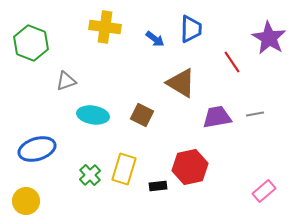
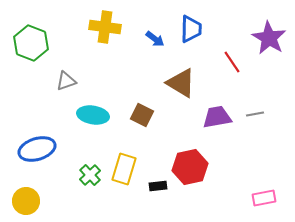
pink rectangle: moved 7 px down; rotated 30 degrees clockwise
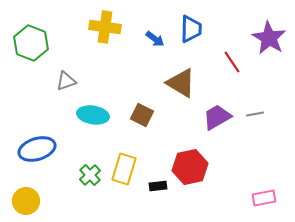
purple trapezoid: rotated 20 degrees counterclockwise
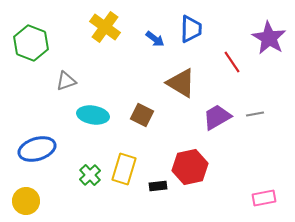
yellow cross: rotated 28 degrees clockwise
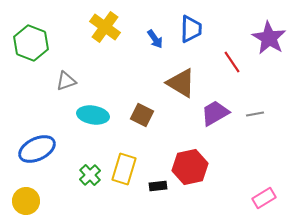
blue arrow: rotated 18 degrees clockwise
purple trapezoid: moved 2 px left, 4 px up
blue ellipse: rotated 9 degrees counterclockwise
pink rectangle: rotated 20 degrees counterclockwise
